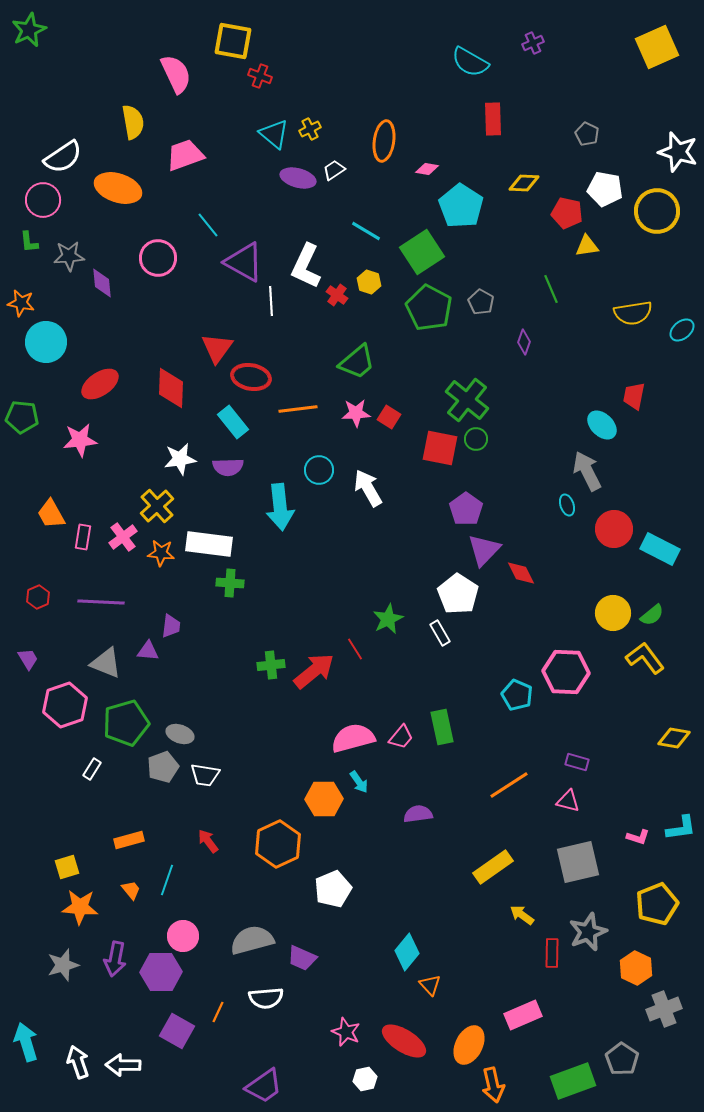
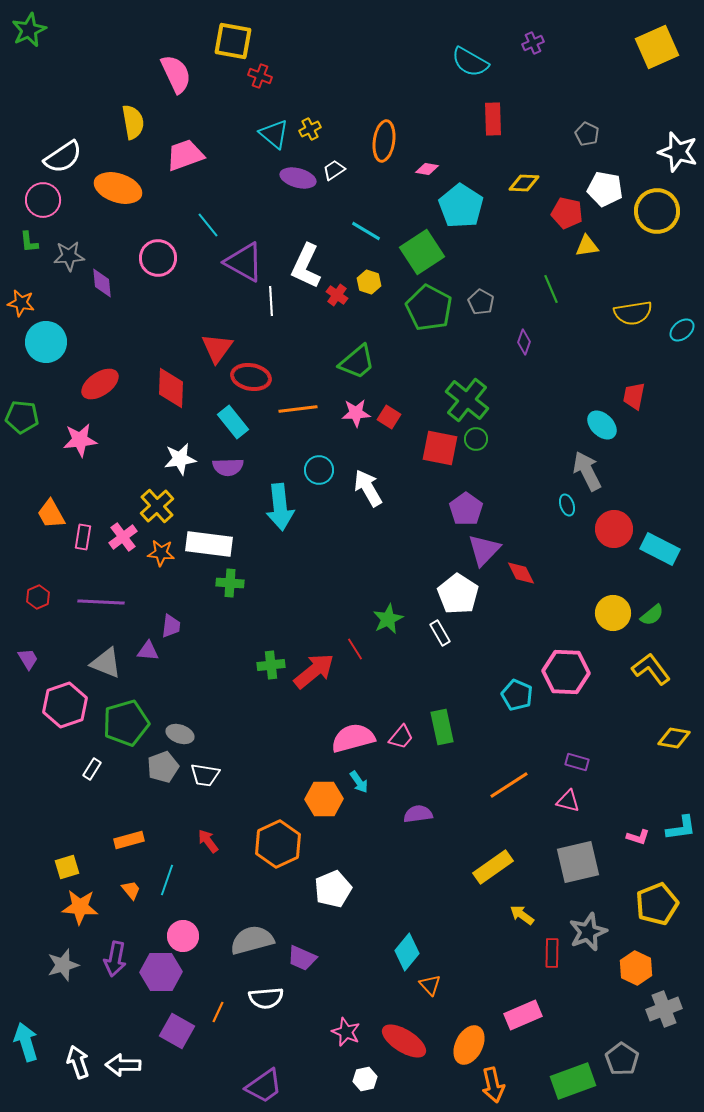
yellow L-shape at (645, 658): moved 6 px right, 11 px down
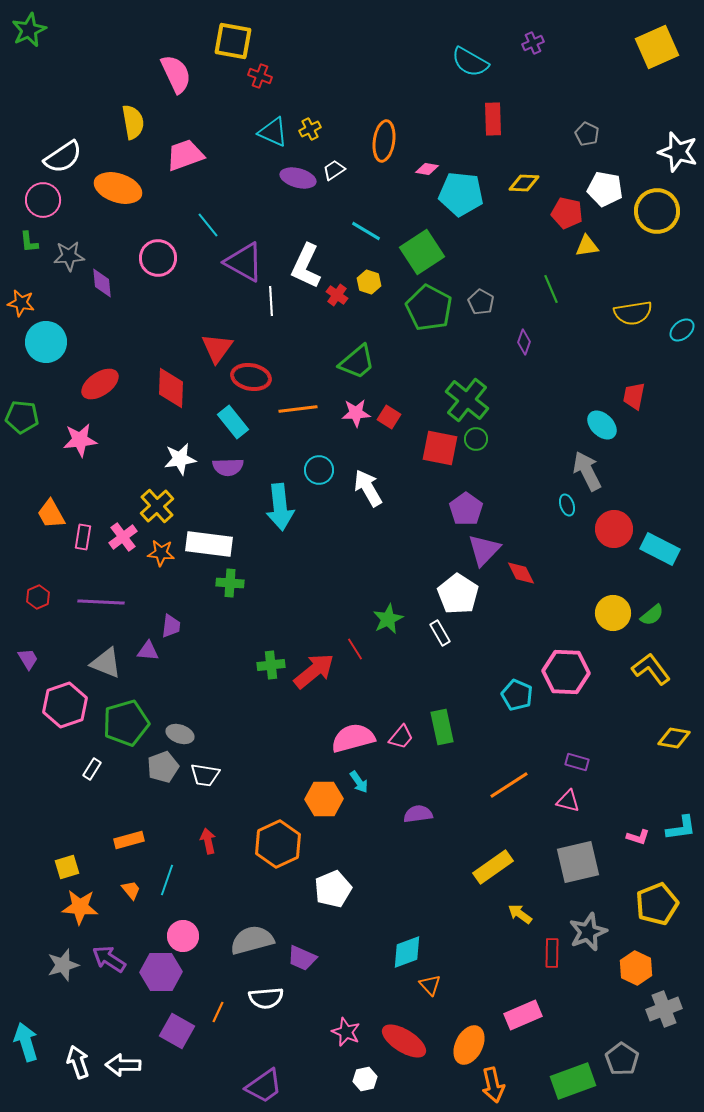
cyan triangle at (274, 134): moved 1 px left, 2 px up; rotated 16 degrees counterclockwise
cyan pentagon at (461, 206): moved 12 px up; rotated 27 degrees counterclockwise
red arrow at (208, 841): rotated 25 degrees clockwise
yellow arrow at (522, 915): moved 2 px left, 1 px up
cyan diamond at (407, 952): rotated 30 degrees clockwise
purple arrow at (115, 959): moved 6 px left; rotated 112 degrees clockwise
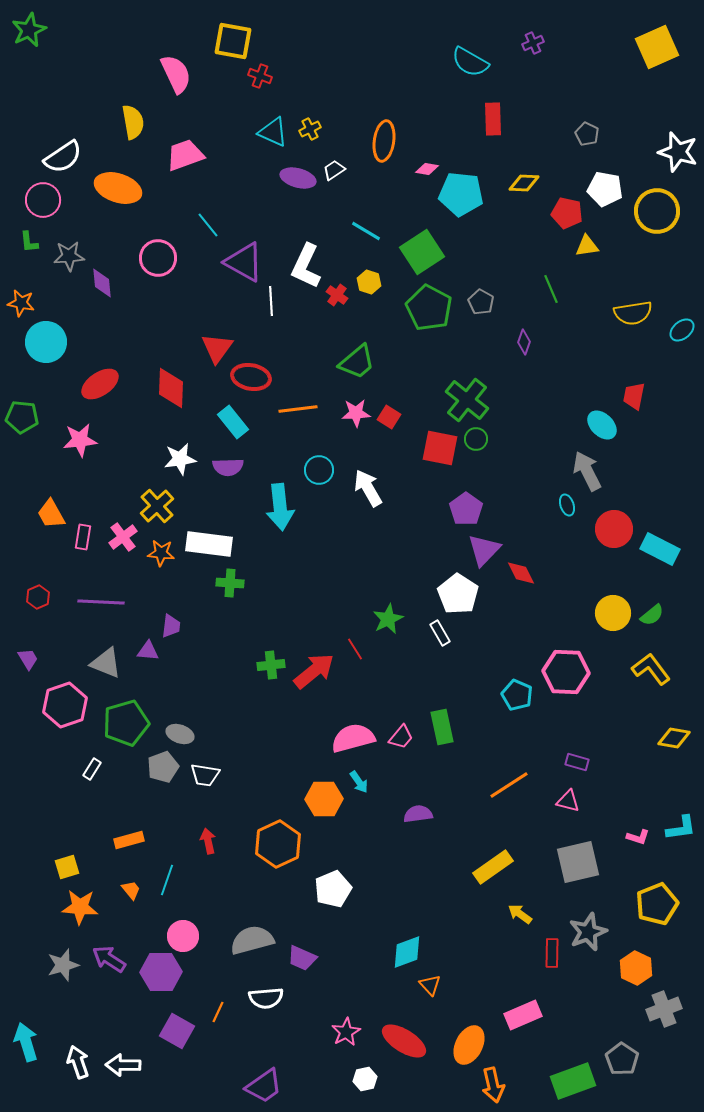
pink star at (346, 1032): rotated 20 degrees clockwise
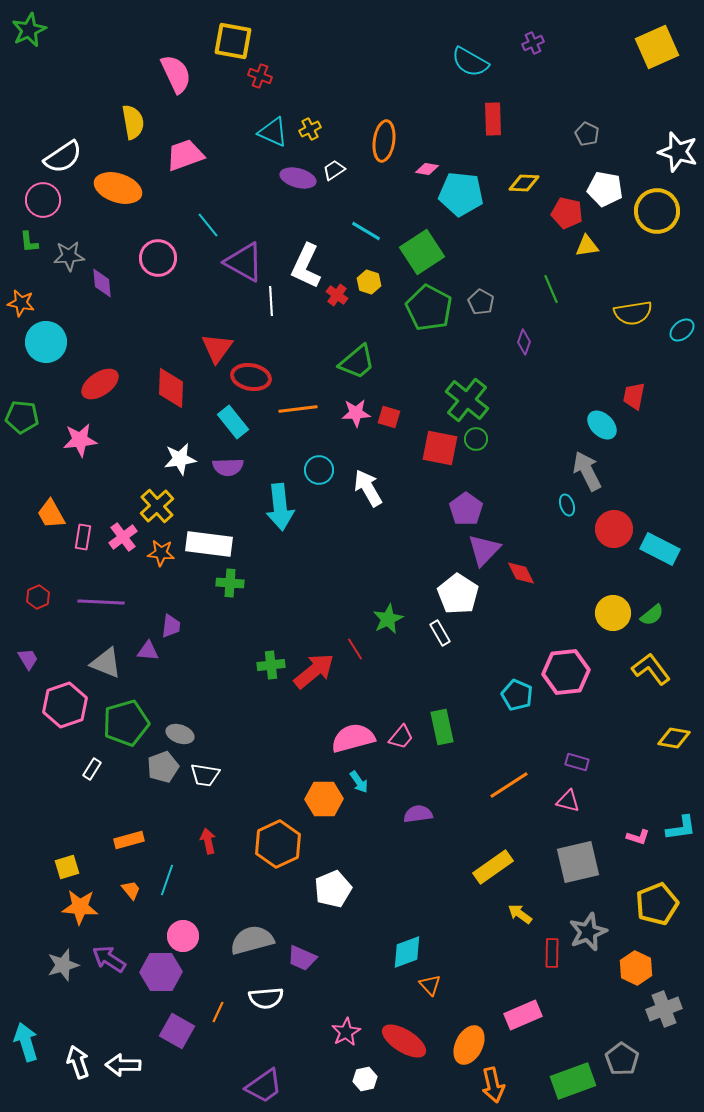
red square at (389, 417): rotated 15 degrees counterclockwise
pink hexagon at (566, 672): rotated 9 degrees counterclockwise
